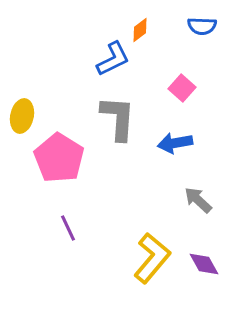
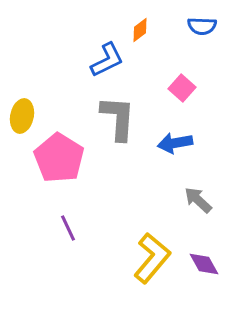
blue L-shape: moved 6 px left, 1 px down
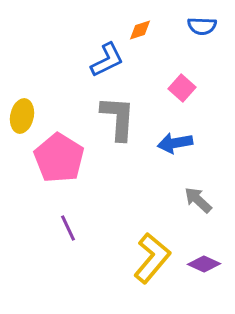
orange diamond: rotated 20 degrees clockwise
purple diamond: rotated 36 degrees counterclockwise
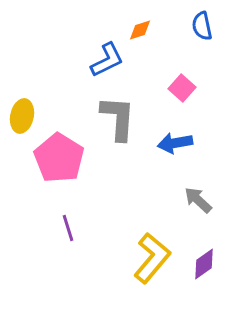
blue semicircle: rotated 76 degrees clockwise
purple line: rotated 8 degrees clockwise
purple diamond: rotated 60 degrees counterclockwise
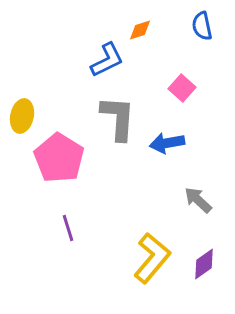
blue arrow: moved 8 px left
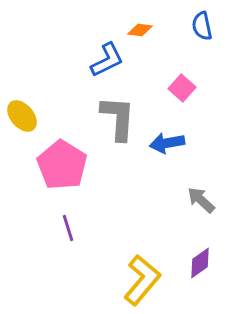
orange diamond: rotated 25 degrees clockwise
yellow ellipse: rotated 52 degrees counterclockwise
pink pentagon: moved 3 px right, 7 px down
gray arrow: moved 3 px right
yellow L-shape: moved 10 px left, 22 px down
purple diamond: moved 4 px left, 1 px up
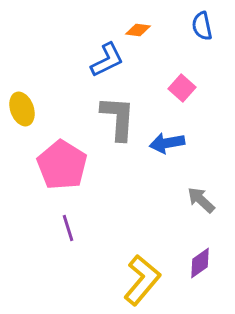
orange diamond: moved 2 px left
yellow ellipse: moved 7 px up; rotated 20 degrees clockwise
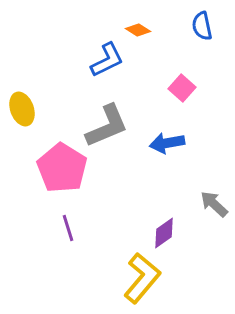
orange diamond: rotated 25 degrees clockwise
gray L-shape: moved 11 px left, 8 px down; rotated 63 degrees clockwise
pink pentagon: moved 3 px down
gray arrow: moved 13 px right, 4 px down
purple diamond: moved 36 px left, 30 px up
yellow L-shape: moved 2 px up
